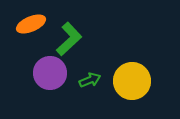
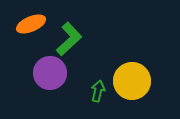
green arrow: moved 8 px right, 11 px down; rotated 55 degrees counterclockwise
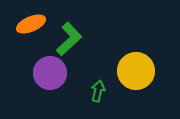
yellow circle: moved 4 px right, 10 px up
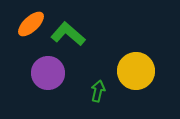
orange ellipse: rotated 20 degrees counterclockwise
green L-shape: moved 1 px left, 5 px up; rotated 96 degrees counterclockwise
purple circle: moved 2 px left
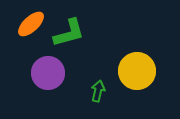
green L-shape: moved 1 px right, 1 px up; rotated 124 degrees clockwise
yellow circle: moved 1 px right
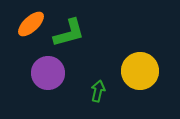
yellow circle: moved 3 px right
